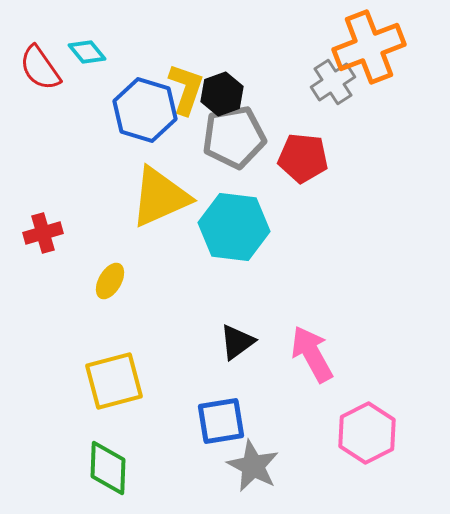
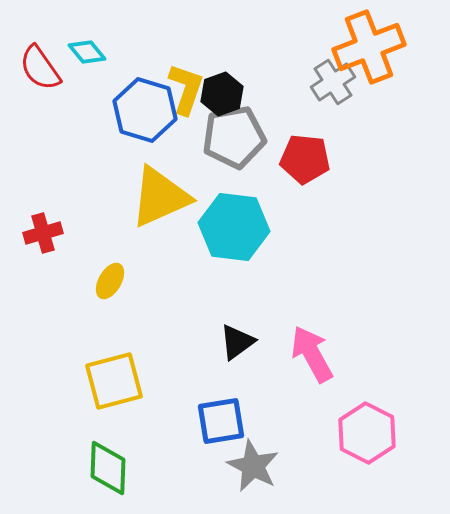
red pentagon: moved 2 px right, 1 px down
pink hexagon: rotated 6 degrees counterclockwise
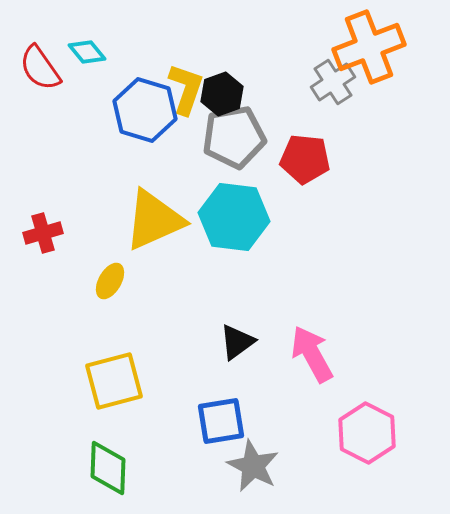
yellow triangle: moved 6 px left, 23 px down
cyan hexagon: moved 10 px up
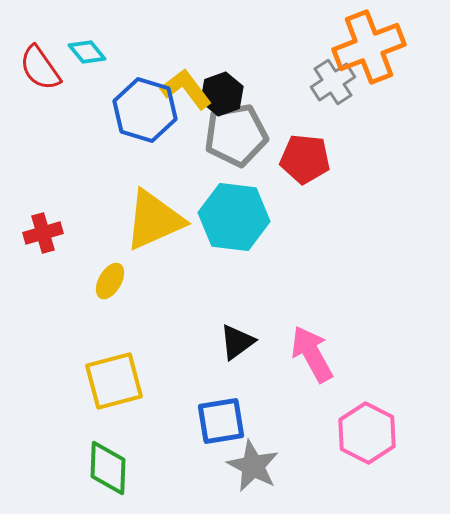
yellow L-shape: rotated 56 degrees counterclockwise
gray pentagon: moved 2 px right, 2 px up
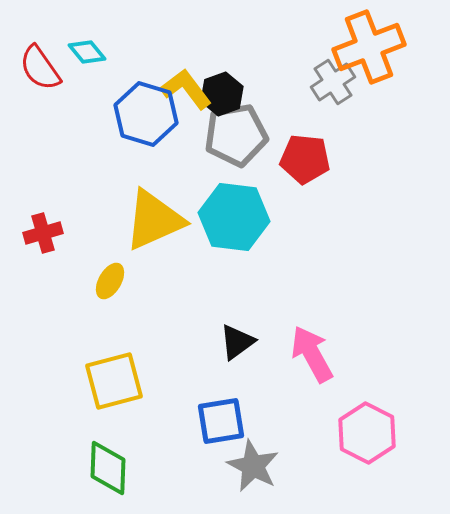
blue hexagon: moved 1 px right, 4 px down
